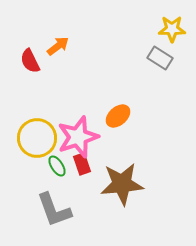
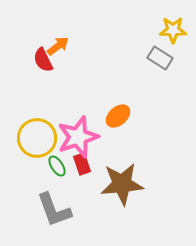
yellow star: moved 1 px right, 1 px down
red semicircle: moved 13 px right, 1 px up
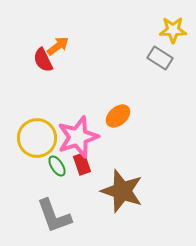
brown star: moved 7 px down; rotated 24 degrees clockwise
gray L-shape: moved 6 px down
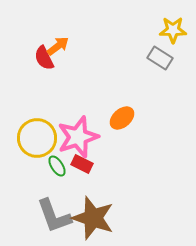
red semicircle: moved 1 px right, 2 px up
orange ellipse: moved 4 px right, 2 px down
red rectangle: rotated 45 degrees counterclockwise
brown star: moved 29 px left, 27 px down
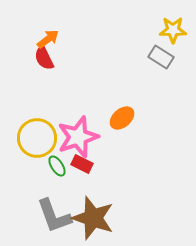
orange arrow: moved 10 px left, 7 px up
gray rectangle: moved 1 px right, 1 px up
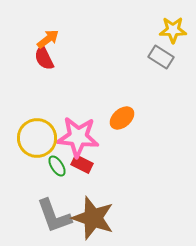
pink star: rotated 24 degrees clockwise
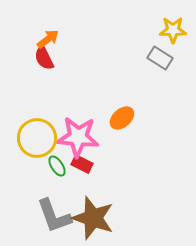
gray rectangle: moved 1 px left, 1 px down
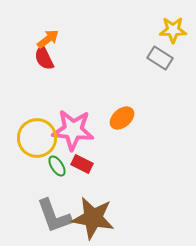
pink star: moved 5 px left, 7 px up
brown star: rotated 9 degrees counterclockwise
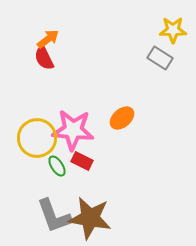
red rectangle: moved 3 px up
brown star: moved 3 px left
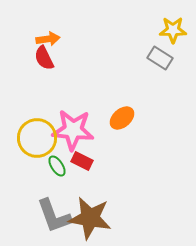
orange arrow: rotated 30 degrees clockwise
